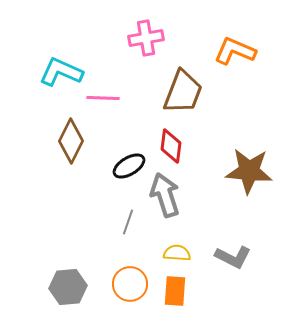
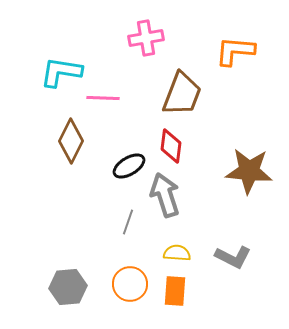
orange L-shape: rotated 18 degrees counterclockwise
cyan L-shape: rotated 15 degrees counterclockwise
brown trapezoid: moved 1 px left, 2 px down
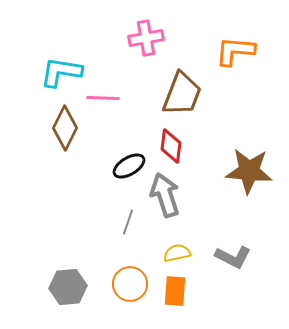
brown diamond: moved 6 px left, 13 px up
yellow semicircle: rotated 16 degrees counterclockwise
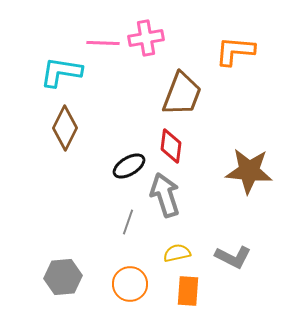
pink line: moved 55 px up
gray hexagon: moved 5 px left, 10 px up
orange rectangle: moved 13 px right
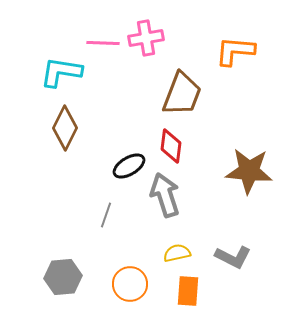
gray line: moved 22 px left, 7 px up
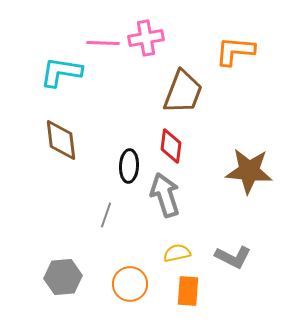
brown trapezoid: moved 1 px right, 2 px up
brown diamond: moved 4 px left, 12 px down; rotated 33 degrees counterclockwise
black ellipse: rotated 56 degrees counterclockwise
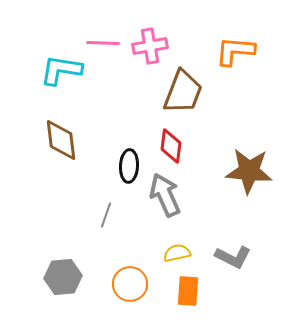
pink cross: moved 4 px right, 8 px down
cyan L-shape: moved 2 px up
gray arrow: rotated 6 degrees counterclockwise
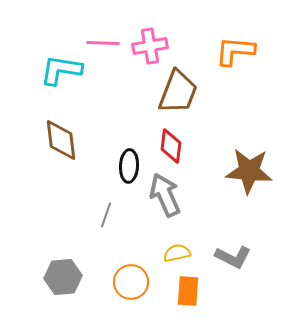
brown trapezoid: moved 5 px left
orange circle: moved 1 px right, 2 px up
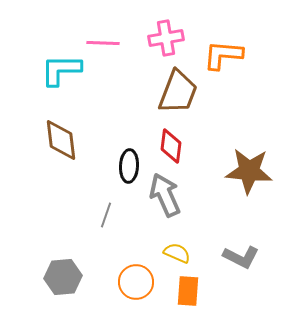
pink cross: moved 16 px right, 8 px up
orange L-shape: moved 12 px left, 4 px down
cyan L-shape: rotated 9 degrees counterclockwise
yellow semicircle: rotated 36 degrees clockwise
gray L-shape: moved 8 px right
orange circle: moved 5 px right
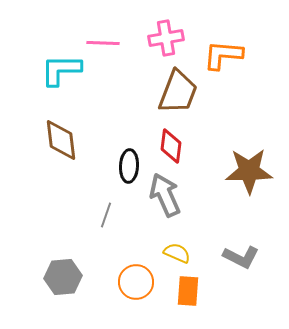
brown star: rotated 6 degrees counterclockwise
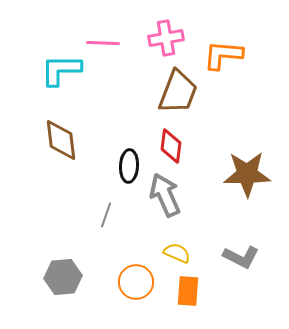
brown star: moved 2 px left, 3 px down
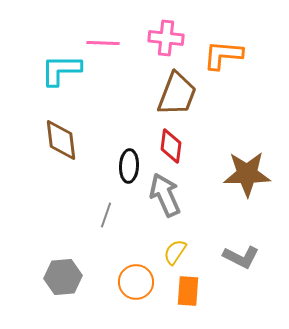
pink cross: rotated 16 degrees clockwise
brown trapezoid: moved 1 px left, 2 px down
yellow semicircle: moved 2 px left, 1 px up; rotated 80 degrees counterclockwise
